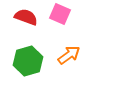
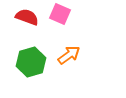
red semicircle: moved 1 px right
green hexagon: moved 3 px right, 1 px down
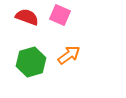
pink square: moved 1 px down
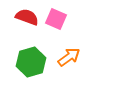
pink square: moved 4 px left, 4 px down
orange arrow: moved 2 px down
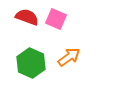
green hexagon: moved 1 px down; rotated 20 degrees counterclockwise
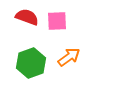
pink square: moved 1 px right, 2 px down; rotated 25 degrees counterclockwise
green hexagon: rotated 16 degrees clockwise
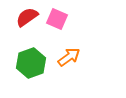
red semicircle: rotated 55 degrees counterclockwise
pink square: moved 2 px up; rotated 25 degrees clockwise
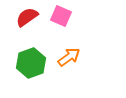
pink square: moved 4 px right, 3 px up
